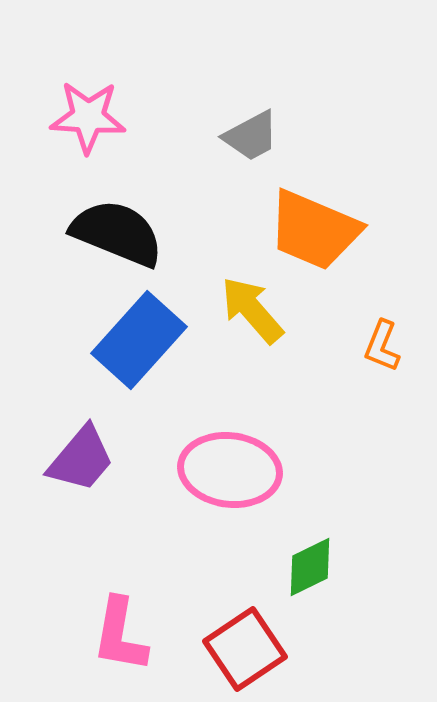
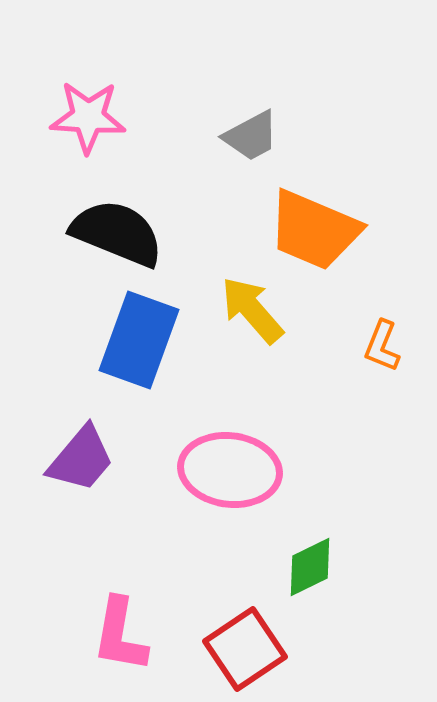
blue rectangle: rotated 22 degrees counterclockwise
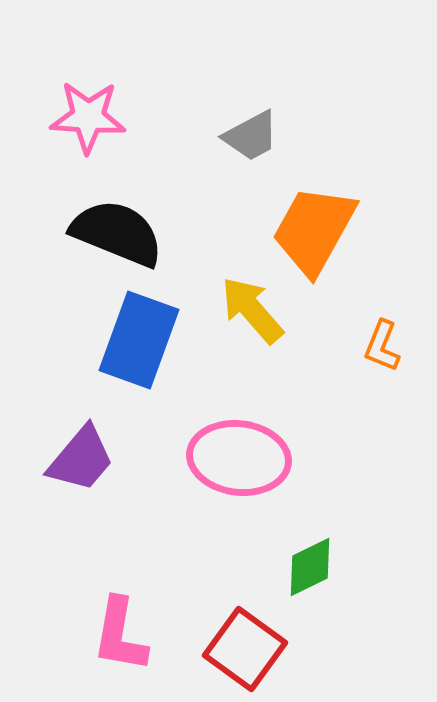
orange trapezoid: rotated 96 degrees clockwise
pink ellipse: moved 9 px right, 12 px up
red square: rotated 20 degrees counterclockwise
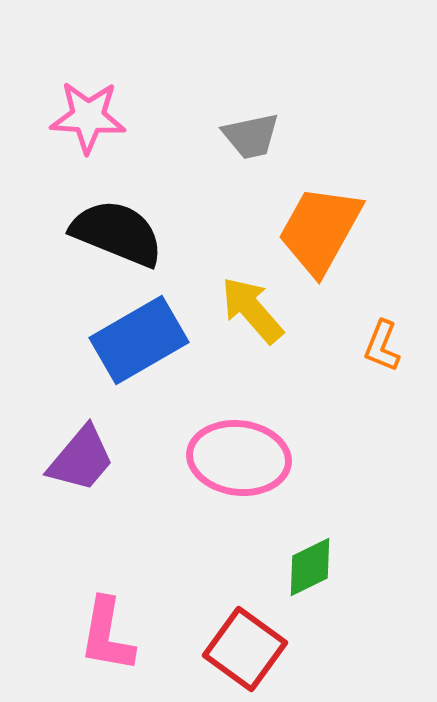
gray trapezoid: rotated 16 degrees clockwise
orange trapezoid: moved 6 px right
blue rectangle: rotated 40 degrees clockwise
pink L-shape: moved 13 px left
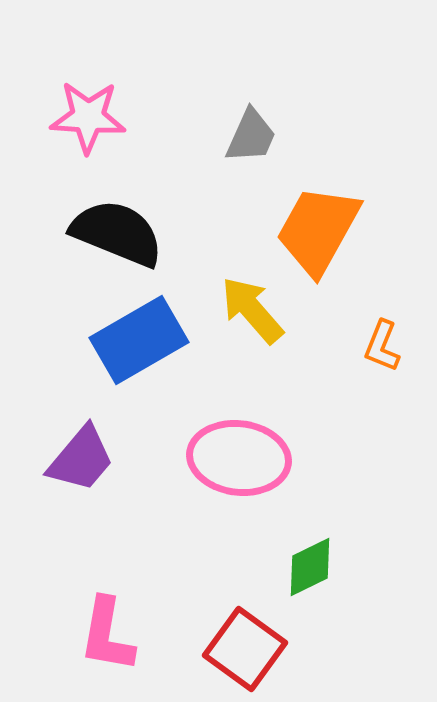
gray trapezoid: rotated 54 degrees counterclockwise
orange trapezoid: moved 2 px left
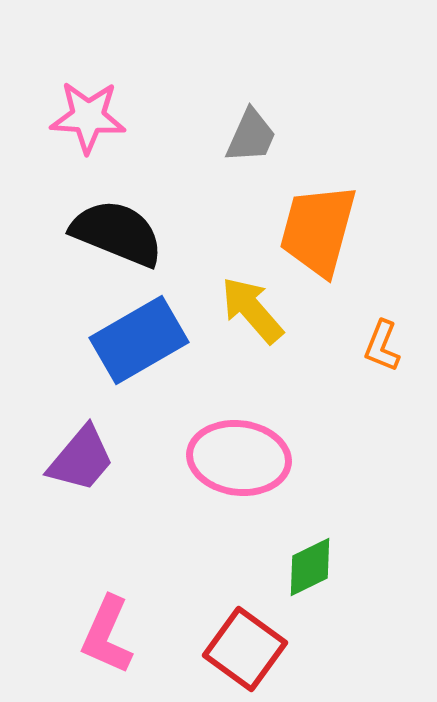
orange trapezoid: rotated 14 degrees counterclockwise
pink L-shape: rotated 14 degrees clockwise
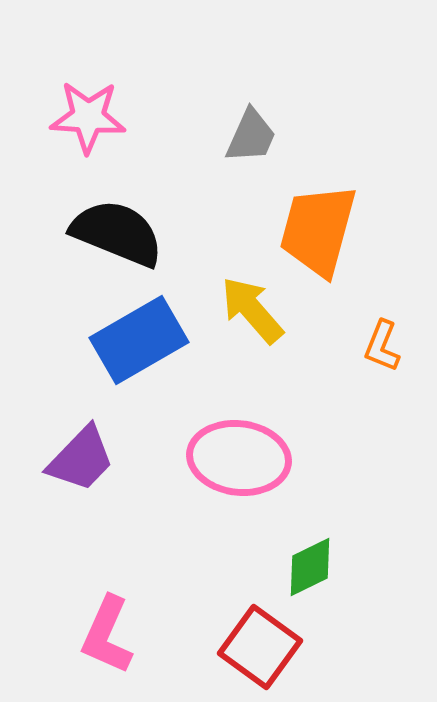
purple trapezoid: rotated 4 degrees clockwise
red square: moved 15 px right, 2 px up
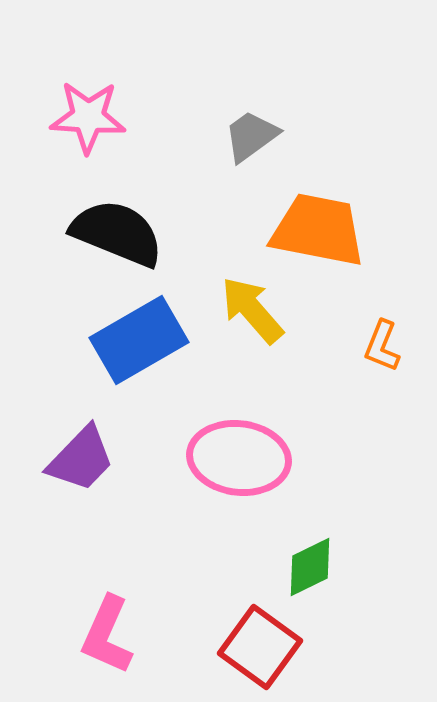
gray trapezoid: rotated 150 degrees counterclockwise
orange trapezoid: rotated 86 degrees clockwise
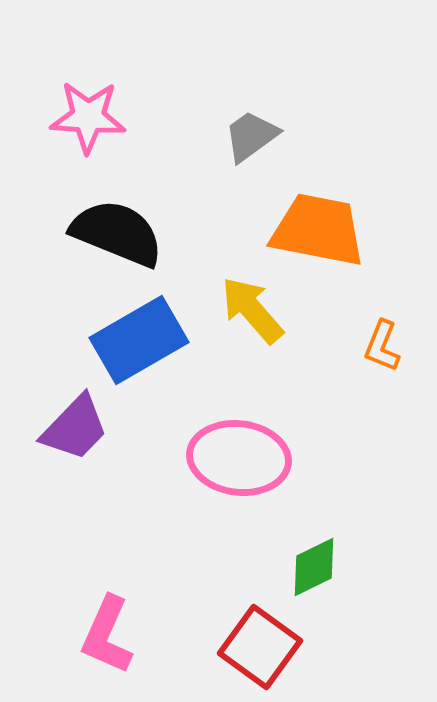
purple trapezoid: moved 6 px left, 31 px up
green diamond: moved 4 px right
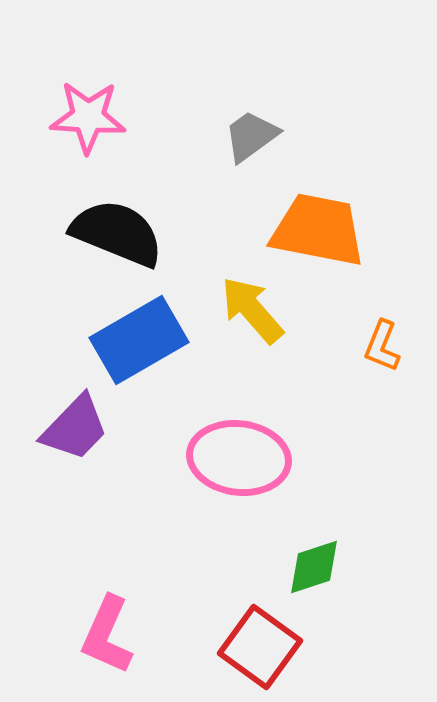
green diamond: rotated 8 degrees clockwise
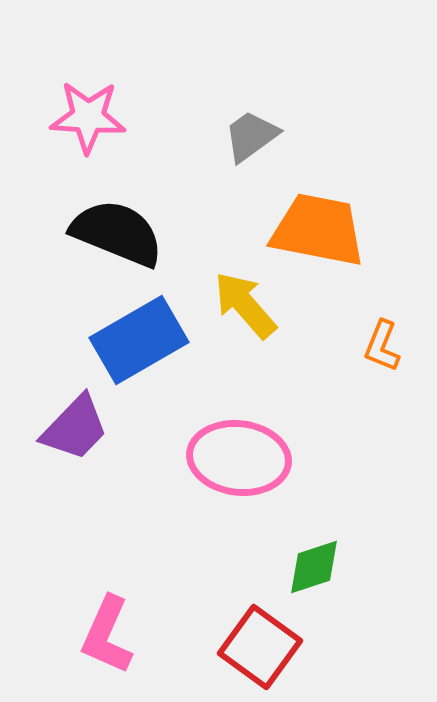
yellow arrow: moved 7 px left, 5 px up
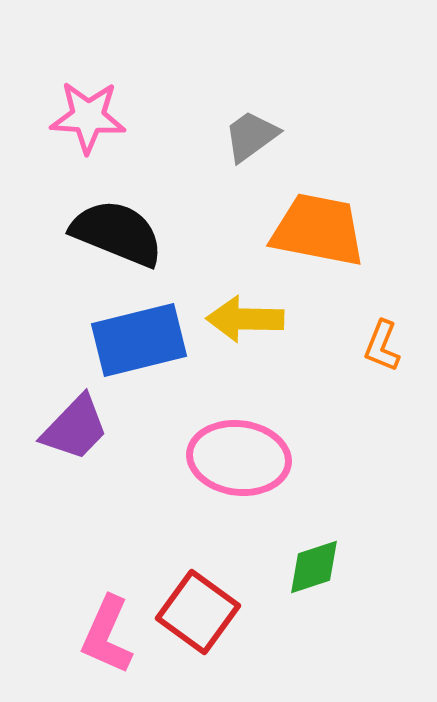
yellow arrow: moved 14 px down; rotated 48 degrees counterclockwise
blue rectangle: rotated 16 degrees clockwise
red square: moved 62 px left, 35 px up
